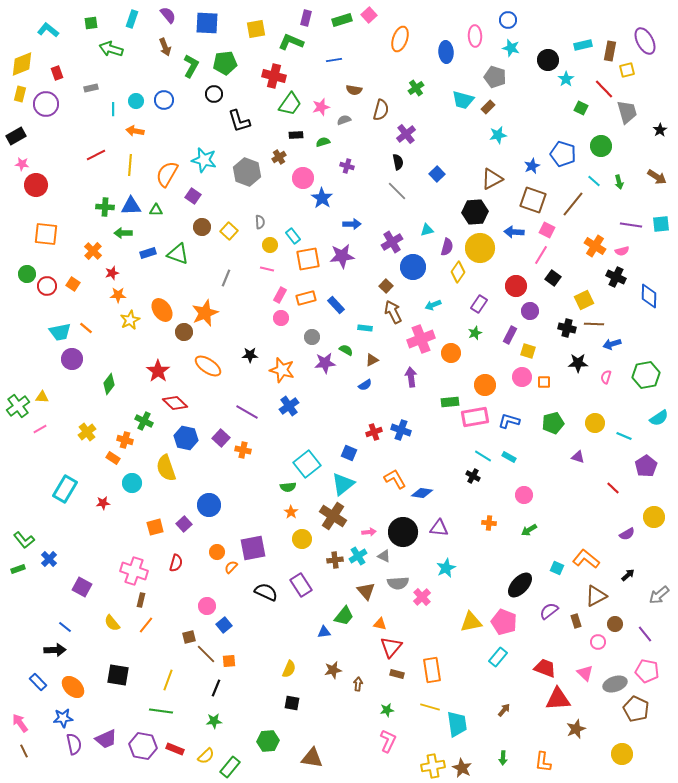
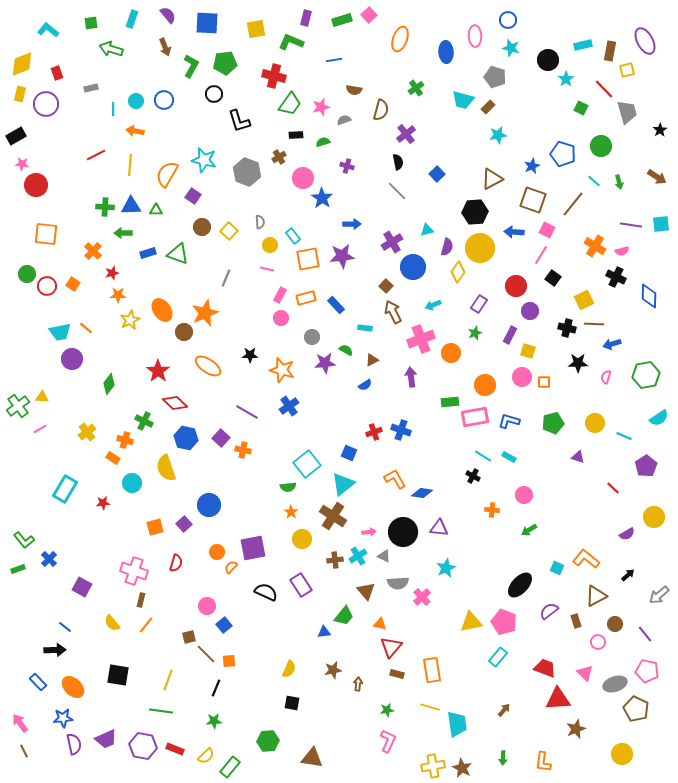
orange cross at (489, 523): moved 3 px right, 13 px up
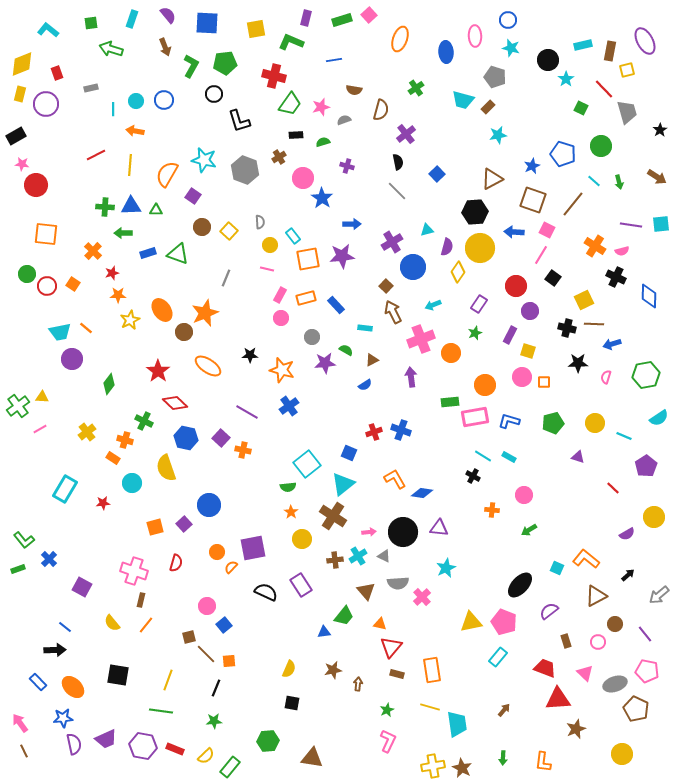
gray hexagon at (247, 172): moved 2 px left, 2 px up
brown rectangle at (576, 621): moved 10 px left, 20 px down
green star at (387, 710): rotated 16 degrees counterclockwise
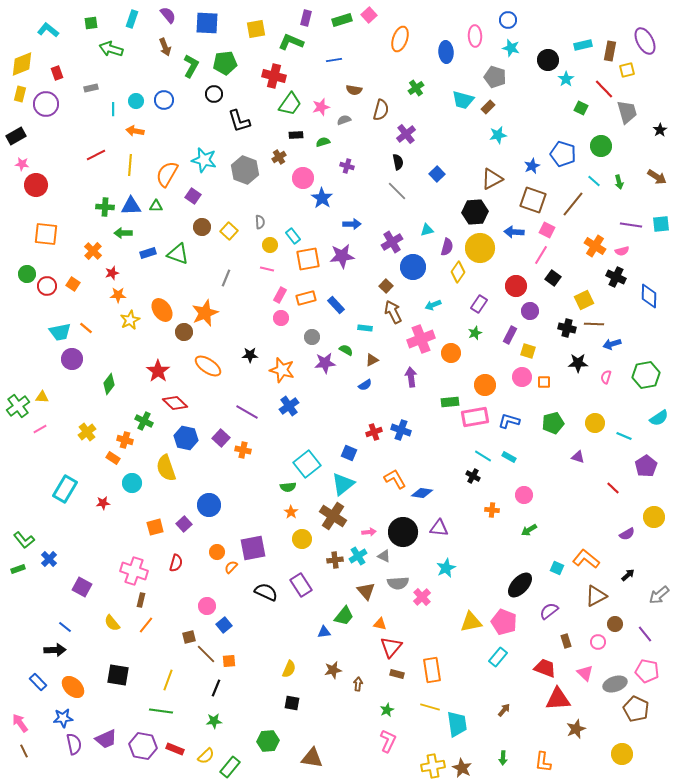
green triangle at (156, 210): moved 4 px up
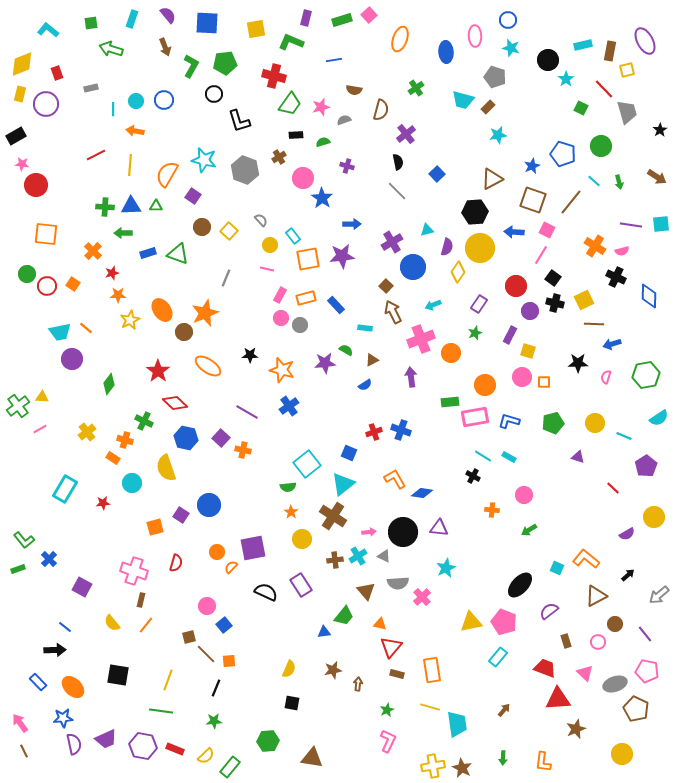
brown line at (573, 204): moved 2 px left, 2 px up
gray semicircle at (260, 222): moved 1 px right, 2 px up; rotated 40 degrees counterclockwise
black cross at (567, 328): moved 12 px left, 25 px up
gray circle at (312, 337): moved 12 px left, 12 px up
purple square at (184, 524): moved 3 px left, 9 px up; rotated 14 degrees counterclockwise
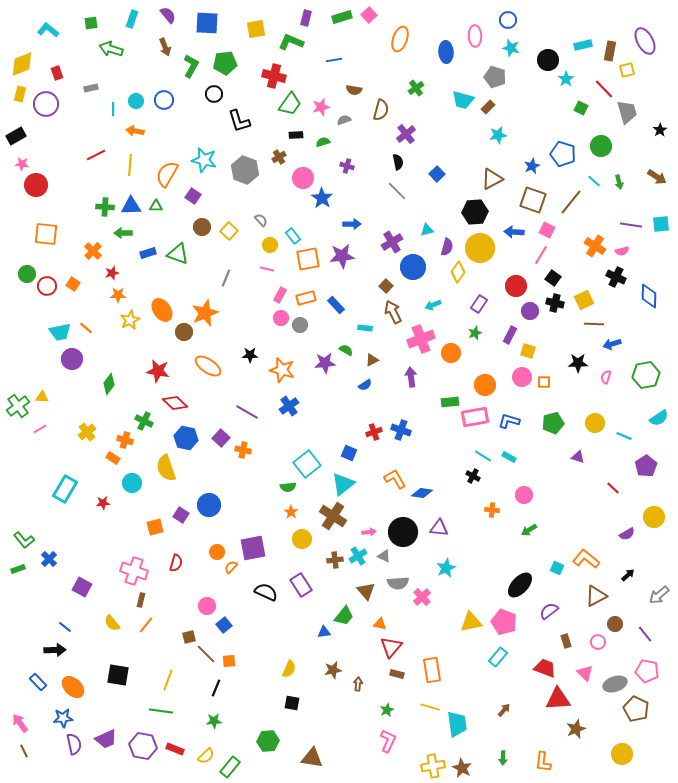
green rectangle at (342, 20): moved 3 px up
red star at (158, 371): rotated 25 degrees counterclockwise
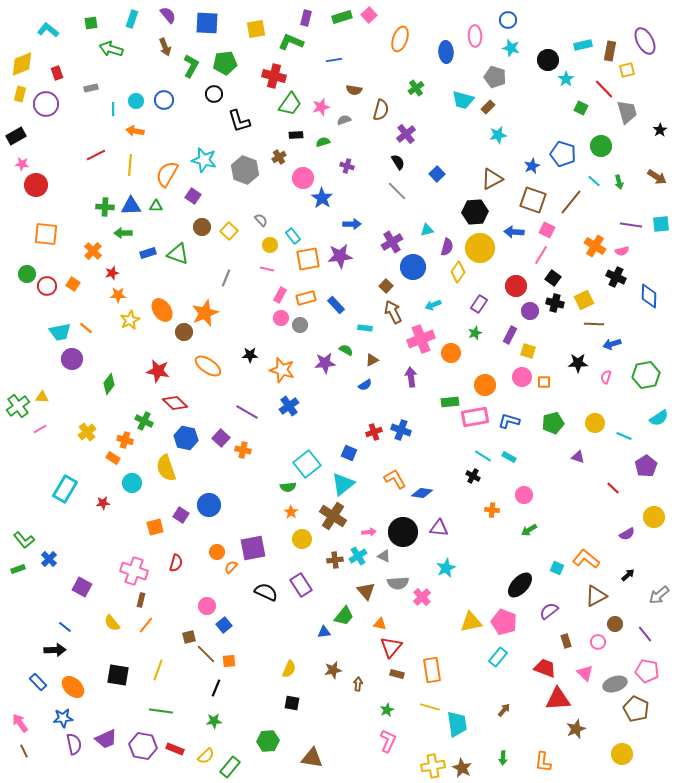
black semicircle at (398, 162): rotated 21 degrees counterclockwise
purple star at (342, 256): moved 2 px left
yellow line at (168, 680): moved 10 px left, 10 px up
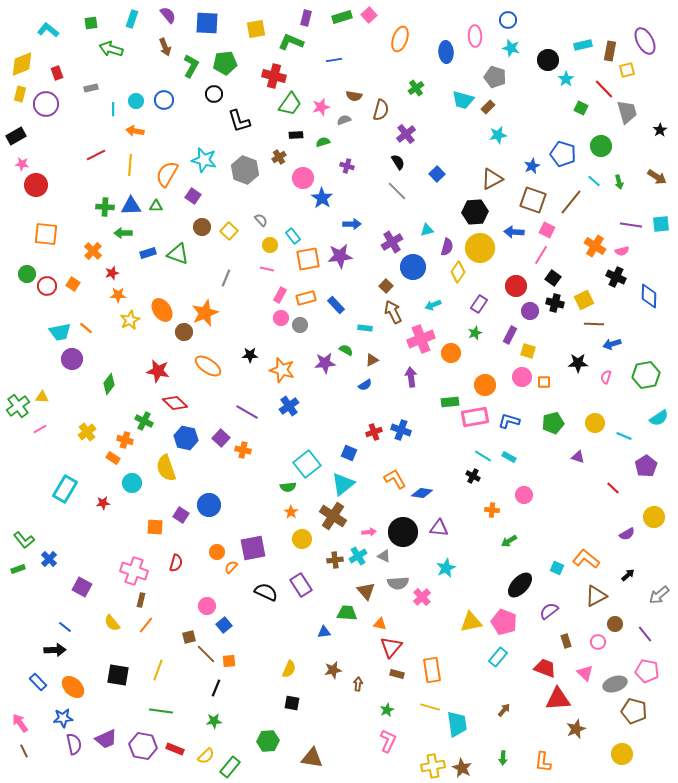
brown semicircle at (354, 90): moved 6 px down
orange square at (155, 527): rotated 18 degrees clockwise
green arrow at (529, 530): moved 20 px left, 11 px down
green trapezoid at (344, 616): moved 3 px right, 3 px up; rotated 125 degrees counterclockwise
brown pentagon at (636, 709): moved 2 px left, 2 px down; rotated 10 degrees counterclockwise
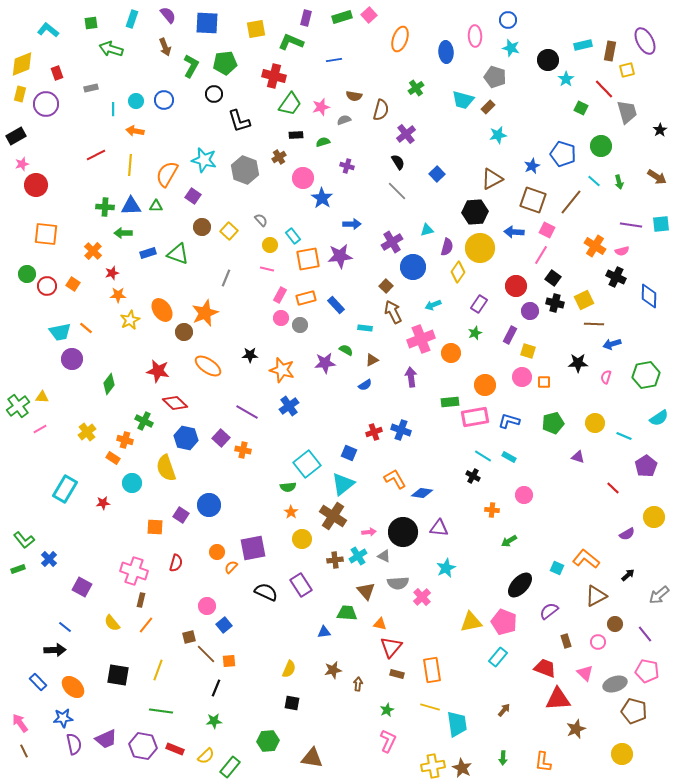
pink star at (22, 164): rotated 24 degrees counterclockwise
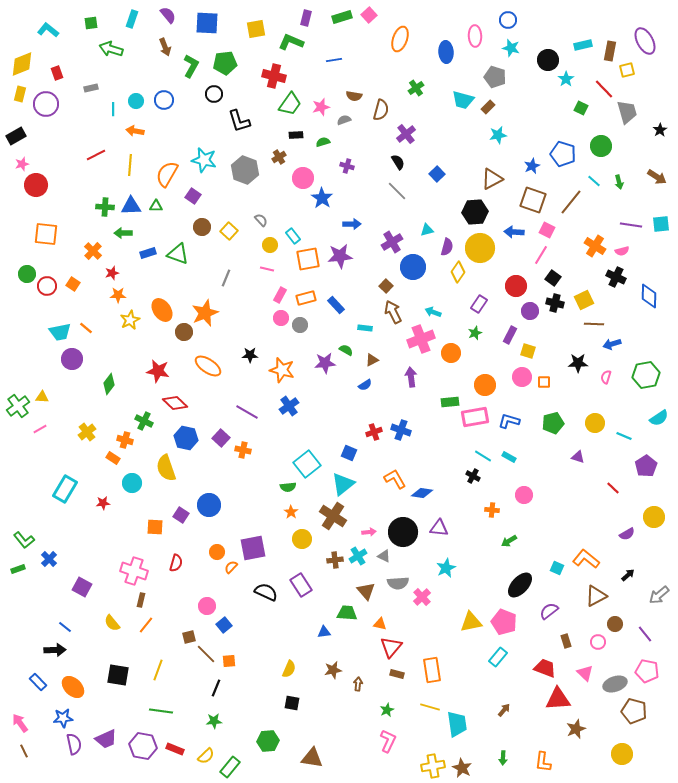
cyan arrow at (433, 305): moved 7 px down; rotated 42 degrees clockwise
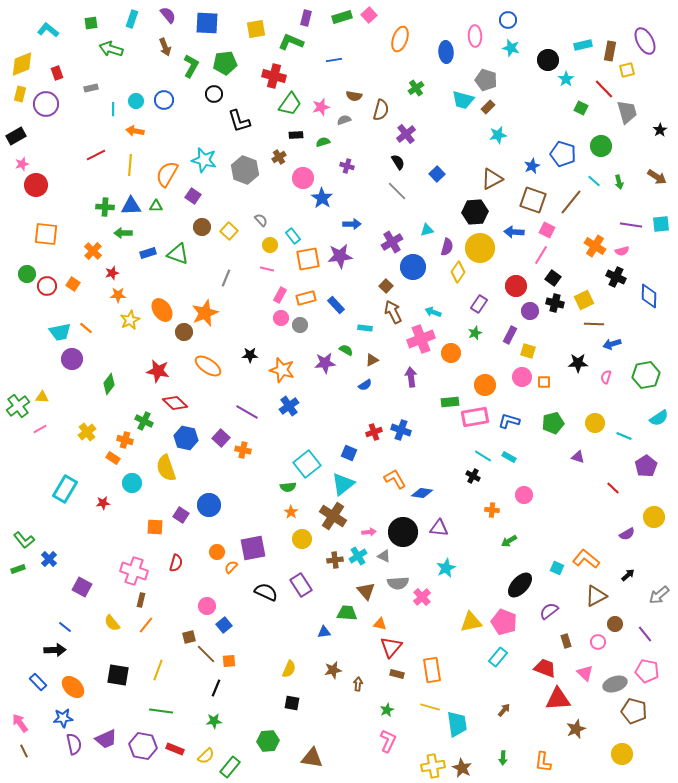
gray pentagon at (495, 77): moved 9 px left, 3 px down
